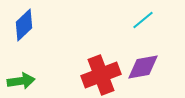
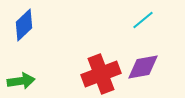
red cross: moved 1 px up
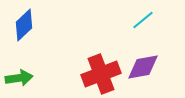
green arrow: moved 2 px left, 3 px up
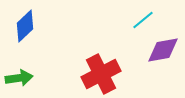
blue diamond: moved 1 px right, 1 px down
purple diamond: moved 20 px right, 17 px up
red cross: rotated 6 degrees counterclockwise
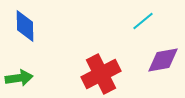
cyan line: moved 1 px down
blue diamond: rotated 48 degrees counterclockwise
purple diamond: moved 10 px down
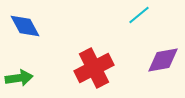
cyan line: moved 4 px left, 6 px up
blue diamond: rotated 28 degrees counterclockwise
red cross: moved 7 px left, 6 px up
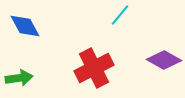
cyan line: moved 19 px left; rotated 10 degrees counterclockwise
purple diamond: moved 1 px right; rotated 40 degrees clockwise
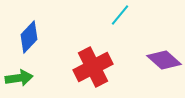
blue diamond: moved 4 px right, 11 px down; rotated 72 degrees clockwise
purple diamond: rotated 12 degrees clockwise
red cross: moved 1 px left, 1 px up
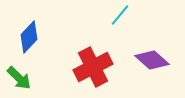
purple diamond: moved 12 px left
green arrow: rotated 52 degrees clockwise
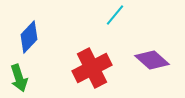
cyan line: moved 5 px left
red cross: moved 1 px left, 1 px down
green arrow: rotated 28 degrees clockwise
